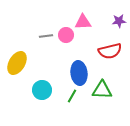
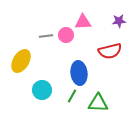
yellow ellipse: moved 4 px right, 2 px up
green triangle: moved 4 px left, 13 px down
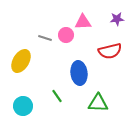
purple star: moved 2 px left, 2 px up
gray line: moved 1 px left, 2 px down; rotated 24 degrees clockwise
cyan circle: moved 19 px left, 16 px down
green line: moved 15 px left; rotated 64 degrees counterclockwise
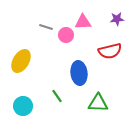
gray line: moved 1 px right, 11 px up
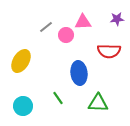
gray line: rotated 56 degrees counterclockwise
red semicircle: moved 1 px left; rotated 15 degrees clockwise
green line: moved 1 px right, 2 px down
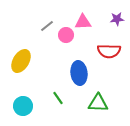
gray line: moved 1 px right, 1 px up
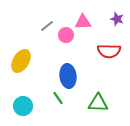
purple star: rotated 24 degrees clockwise
blue ellipse: moved 11 px left, 3 px down
